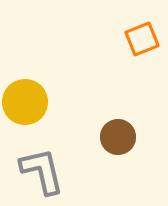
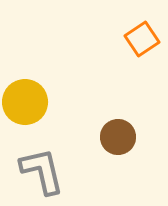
orange square: rotated 12 degrees counterclockwise
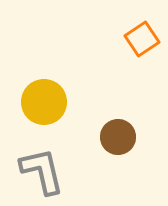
yellow circle: moved 19 px right
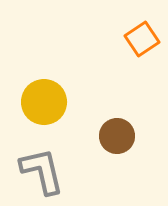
brown circle: moved 1 px left, 1 px up
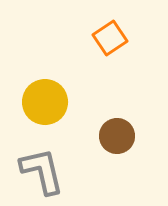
orange square: moved 32 px left, 1 px up
yellow circle: moved 1 px right
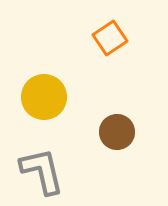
yellow circle: moved 1 px left, 5 px up
brown circle: moved 4 px up
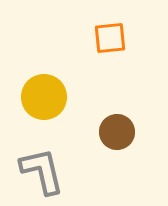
orange square: rotated 28 degrees clockwise
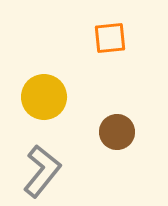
gray L-shape: rotated 52 degrees clockwise
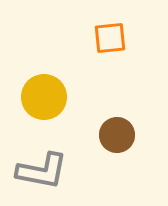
brown circle: moved 3 px down
gray L-shape: rotated 62 degrees clockwise
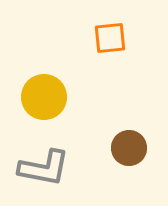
brown circle: moved 12 px right, 13 px down
gray L-shape: moved 2 px right, 3 px up
